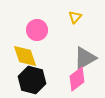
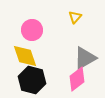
pink circle: moved 5 px left
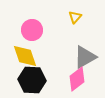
gray triangle: moved 1 px up
black hexagon: rotated 12 degrees counterclockwise
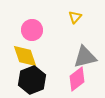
gray triangle: rotated 15 degrees clockwise
black hexagon: rotated 24 degrees counterclockwise
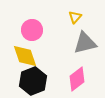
gray triangle: moved 14 px up
black hexagon: moved 1 px right, 1 px down
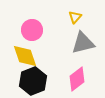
gray triangle: moved 2 px left
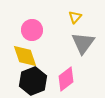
gray triangle: rotated 40 degrees counterclockwise
pink diamond: moved 11 px left
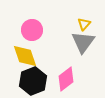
yellow triangle: moved 9 px right, 7 px down
gray triangle: moved 1 px up
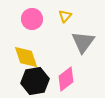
yellow triangle: moved 19 px left, 8 px up
pink circle: moved 11 px up
yellow diamond: moved 1 px right, 1 px down
black hexagon: moved 2 px right; rotated 12 degrees clockwise
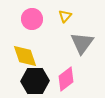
gray triangle: moved 1 px left, 1 px down
yellow diamond: moved 1 px left, 1 px up
black hexagon: rotated 8 degrees clockwise
